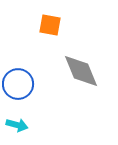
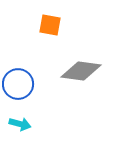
gray diamond: rotated 60 degrees counterclockwise
cyan arrow: moved 3 px right, 1 px up
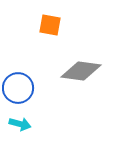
blue circle: moved 4 px down
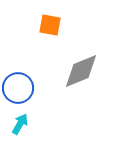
gray diamond: rotated 30 degrees counterclockwise
cyan arrow: rotated 75 degrees counterclockwise
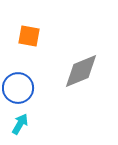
orange square: moved 21 px left, 11 px down
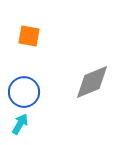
gray diamond: moved 11 px right, 11 px down
blue circle: moved 6 px right, 4 px down
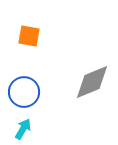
cyan arrow: moved 3 px right, 5 px down
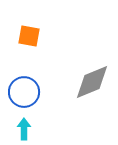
cyan arrow: moved 1 px right; rotated 30 degrees counterclockwise
